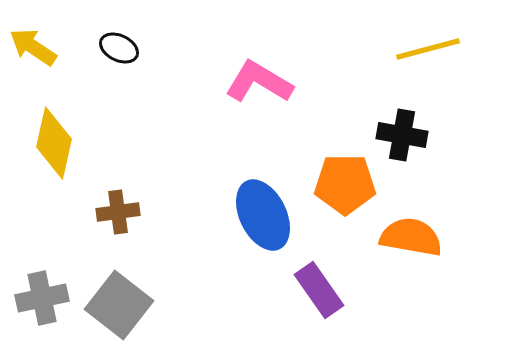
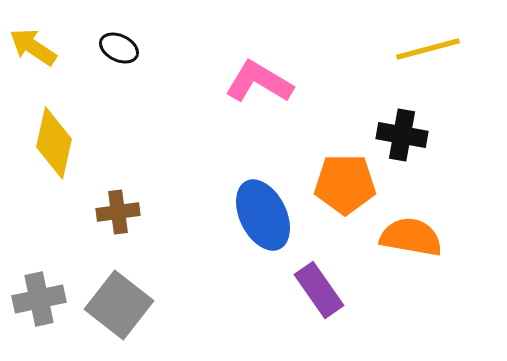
gray cross: moved 3 px left, 1 px down
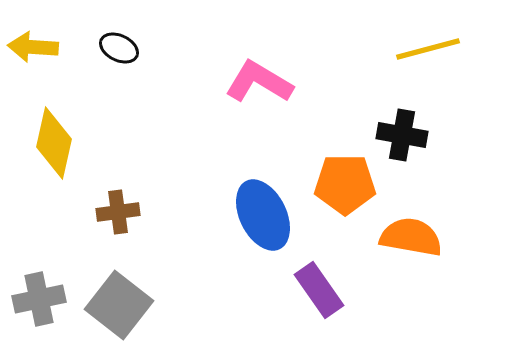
yellow arrow: rotated 30 degrees counterclockwise
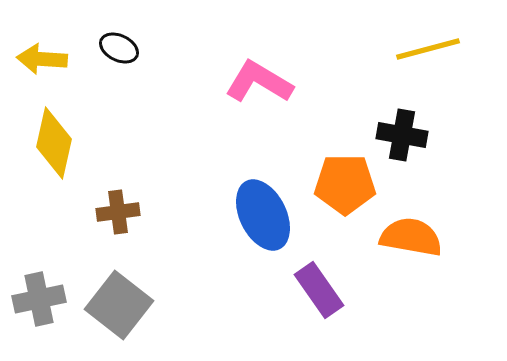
yellow arrow: moved 9 px right, 12 px down
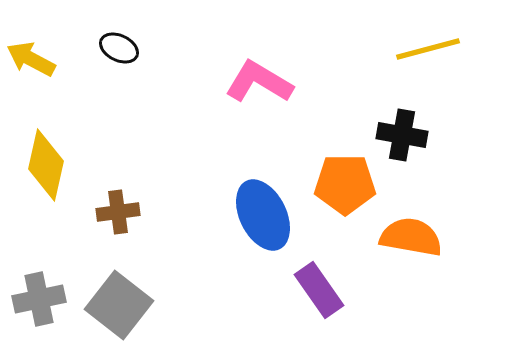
yellow arrow: moved 11 px left; rotated 24 degrees clockwise
yellow diamond: moved 8 px left, 22 px down
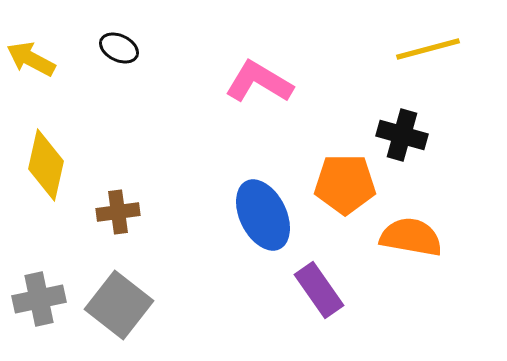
black cross: rotated 6 degrees clockwise
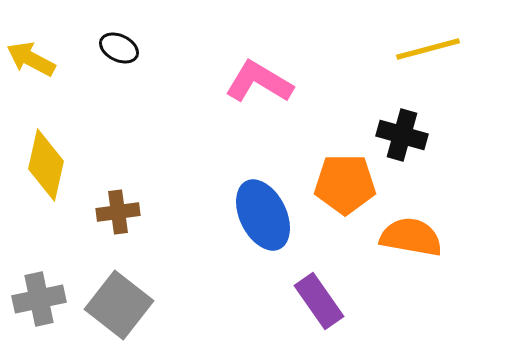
purple rectangle: moved 11 px down
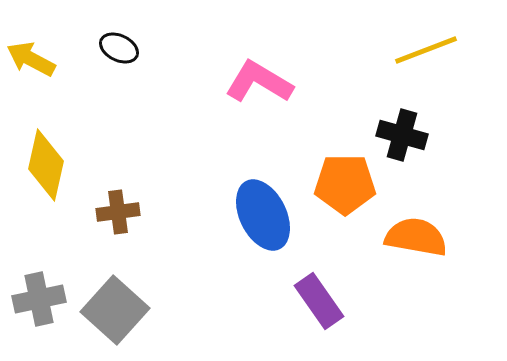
yellow line: moved 2 px left, 1 px down; rotated 6 degrees counterclockwise
orange semicircle: moved 5 px right
gray square: moved 4 px left, 5 px down; rotated 4 degrees clockwise
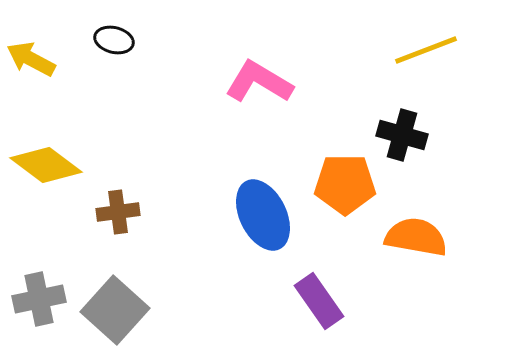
black ellipse: moved 5 px left, 8 px up; rotated 12 degrees counterclockwise
yellow diamond: rotated 66 degrees counterclockwise
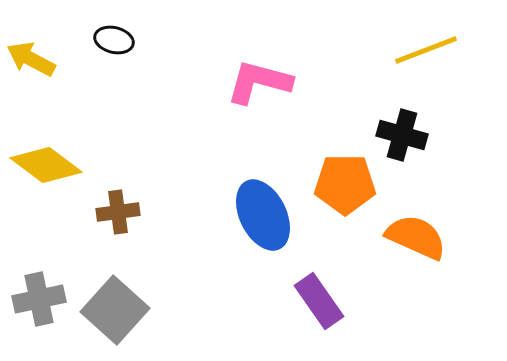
pink L-shape: rotated 16 degrees counterclockwise
orange semicircle: rotated 14 degrees clockwise
